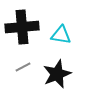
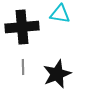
cyan triangle: moved 1 px left, 21 px up
gray line: rotated 63 degrees counterclockwise
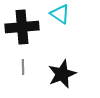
cyan triangle: rotated 25 degrees clockwise
black star: moved 5 px right
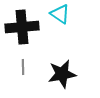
black star: rotated 12 degrees clockwise
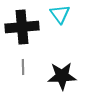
cyan triangle: rotated 20 degrees clockwise
black star: moved 2 px down; rotated 8 degrees clockwise
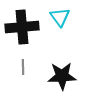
cyan triangle: moved 3 px down
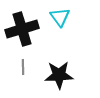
black cross: moved 2 px down; rotated 12 degrees counterclockwise
black star: moved 3 px left, 1 px up
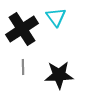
cyan triangle: moved 4 px left
black cross: rotated 16 degrees counterclockwise
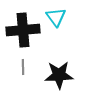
black cross: moved 1 px right, 1 px down; rotated 28 degrees clockwise
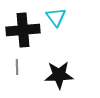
gray line: moved 6 px left
